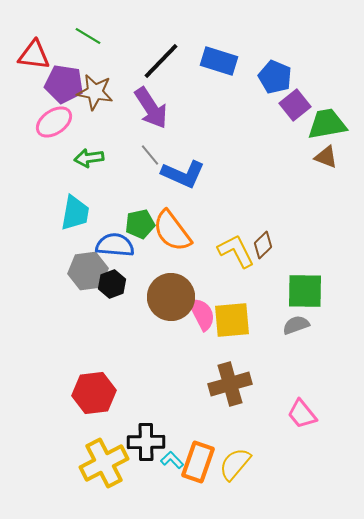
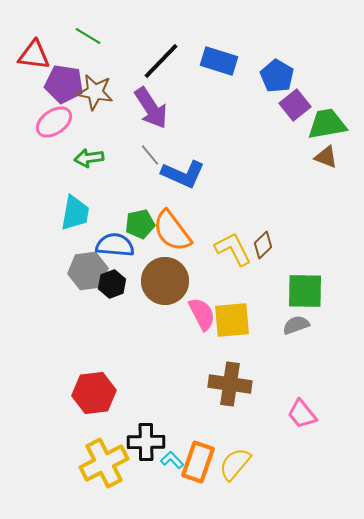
blue pentagon: moved 2 px right, 1 px up; rotated 8 degrees clockwise
yellow L-shape: moved 3 px left, 2 px up
brown circle: moved 6 px left, 16 px up
brown cross: rotated 24 degrees clockwise
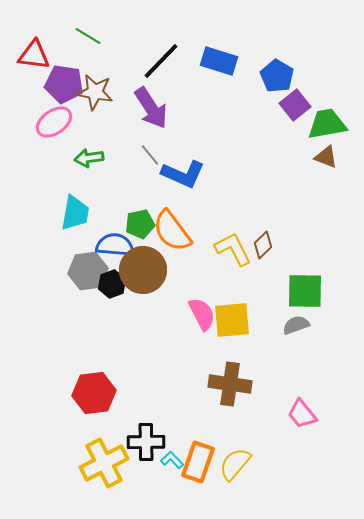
brown circle: moved 22 px left, 11 px up
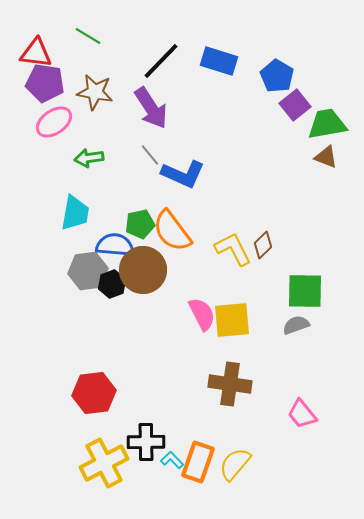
red triangle: moved 2 px right, 2 px up
purple pentagon: moved 19 px left, 1 px up
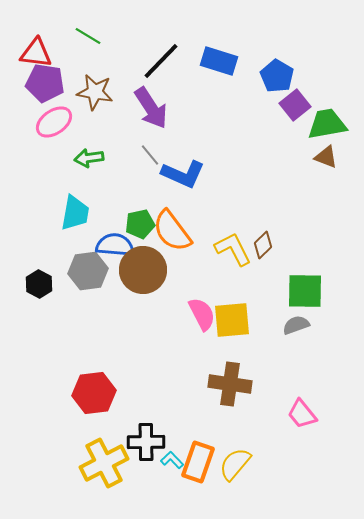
black hexagon: moved 73 px left; rotated 12 degrees counterclockwise
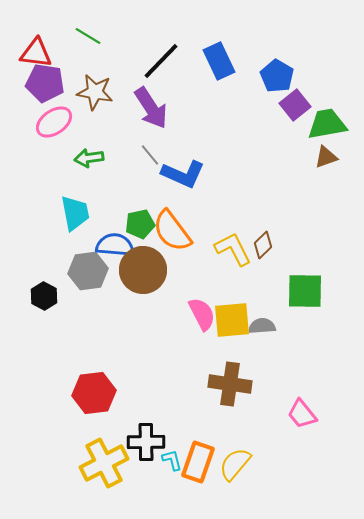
blue rectangle: rotated 48 degrees clockwise
brown triangle: rotated 40 degrees counterclockwise
cyan trapezoid: rotated 21 degrees counterclockwise
black hexagon: moved 5 px right, 12 px down
gray semicircle: moved 34 px left, 1 px down; rotated 16 degrees clockwise
cyan L-shape: rotated 30 degrees clockwise
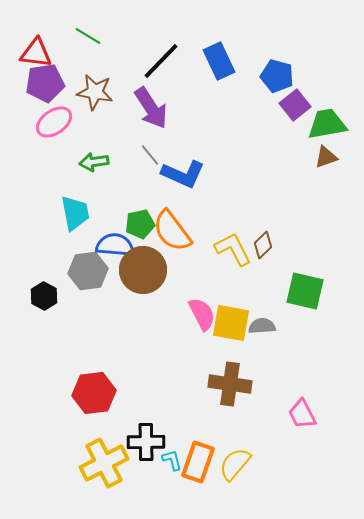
blue pentagon: rotated 16 degrees counterclockwise
purple pentagon: rotated 18 degrees counterclockwise
green arrow: moved 5 px right, 4 px down
green square: rotated 12 degrees clockwise
yellow square: moved 1 px left, 3 px down; rotated 15 degrees clockwise
pink trapezoid: rotated 12 degrees clockwise
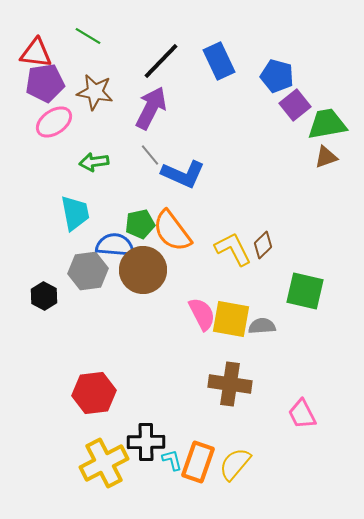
purple arrow: rotated 120 degrees counterclockwise
yellow square: moved 4 px up
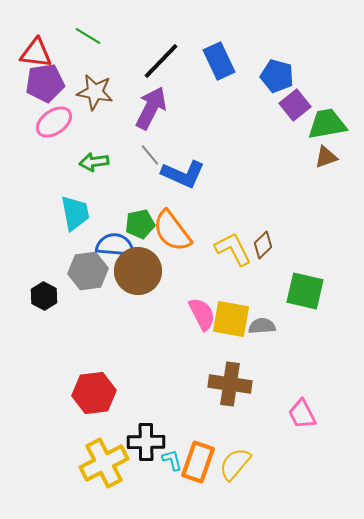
brown circle: moved 5 px left, 1 px down
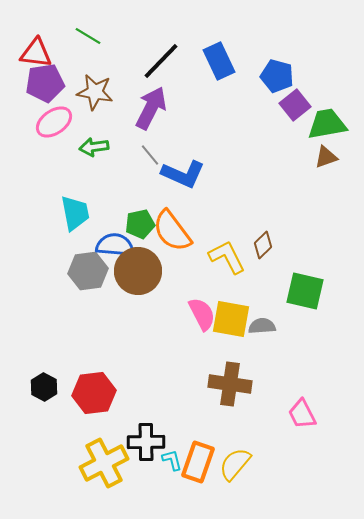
green arrow: moved 15 px up
yellow L-shape: moved 6 px left, 8 px down
black hexagon: moved 91 px down
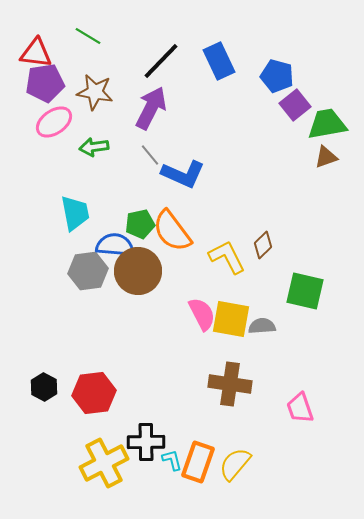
pink trapezoid: moved 2 px left, 6 px up; rotated 8 degrees clockwise
